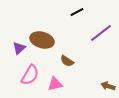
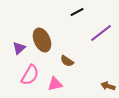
brown ellipse: rotated 50 degrees clockwise
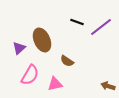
black line: moved 10 px down; rotated 48 degrees clockwise
purple line: moved 6 px up
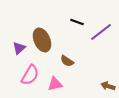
purple line: moved 5 px down
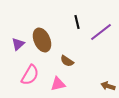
black line: rotated 56 degrees clockwise
purple triangle: moved 1 px left, 4 px up
pink triangle: moved 3 px right
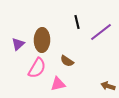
brown ellipse: rotated 25 degrees clockwise
pink semicircle: moved 7 px right, 7 px up
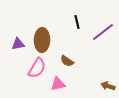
purple line: moved 2 px right
purple triangle: rotated 32 degrees clockwise
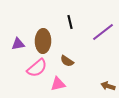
black line: moved 7 px left
brown ellipse: moved 1 px right, 1 px down
pink semicircle: rotated 20 degrees clockwise
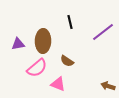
pink triangle: rotated 35 degrees clockwise
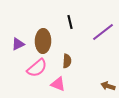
purple triangle: rotated 16 degrees counterclockwise
brown semicircle: rotated 120 degrees counterclockwise
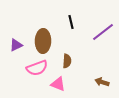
black line: moved 1 px right
purple triangle: moved 2 px left, 1 px down
pink semicircle: rotated 20 degrees clockwise
brown arrow: moved 6 px left, 4 px up
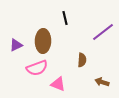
black line: moved 6 px left, 4 px up
brown semicircle: moved 15 px right, 1 px up
